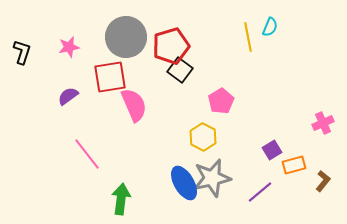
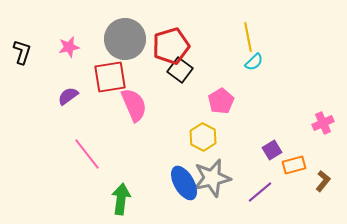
cyan semicircle: moved 16 px left, 35 px down; rotated 24 degrees clockwise
gray circle: moved 1 px left, 2 px down
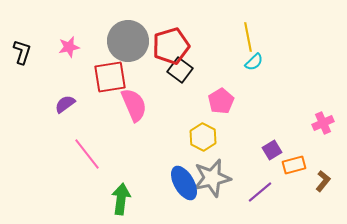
gray circle: moved 3 px right, 2 px down
purple semicircle: moved 3 px left, 8 px down
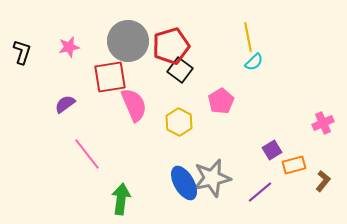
yellow hexagon: moved 24 px left, 15 px up
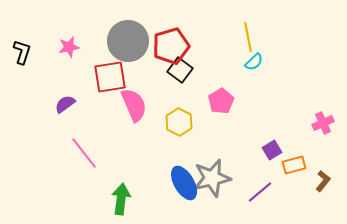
pink line: moved 3 px left, 1 px up
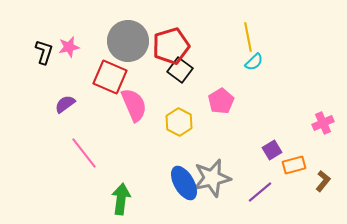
black L-shape: moved 22 px right
red square: rotated 32 degrees clockwise
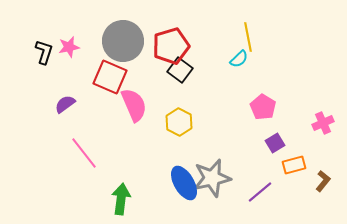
gray circle: moved 5 px left
cyan semicircle: moved 15 px left, 3 px up
pink pentagon: moved 42 px right, 6 px down; rotated 10 degrees counterclockwise
purple square: moved 3 px right, 7 px up
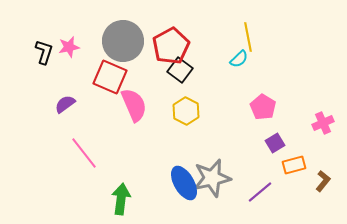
red pentagon: rotated 12 degrees counterclockwise
yellow hexagon: moved 7 px right, 11 px up
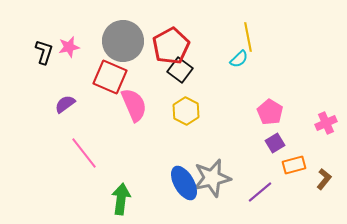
pink pentagon: moved 7 px right, 5 px down
pink cross: moved 3 px right
brown L-shape: moved 1 px right, 2 px up
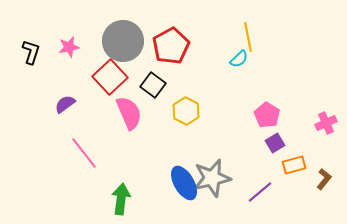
black L-shape: moved 13 px left
black square: moved 27 px left, 15 px down
red square: rotated 24 degrees clockwise
pink semicircle: moved 5 px left, 8 px down
pink pentagon: moved 3 px left, 3 px down
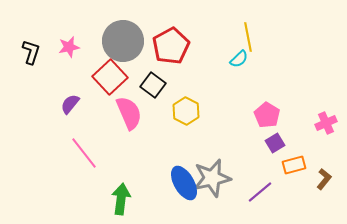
purple semicircle: moved 5 px right; rotated 15 degrees counterclockwise
